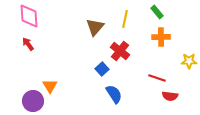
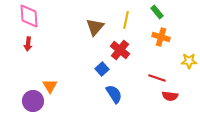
yellow line: moved 1 px right, 1 px down
orange cross: rotated 18 degrees clockwise
red arrow: rotated 136 degrees counterclockwise
red cross: moved 1 px up
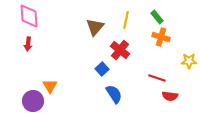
green rectangle: moved 5 px down
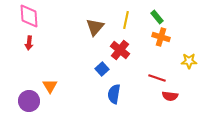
red arrow: moved 1 px right, 1 px up
blue semicircle: rotated 138 degrees counterclockwise
purple circle: moved 4 px left
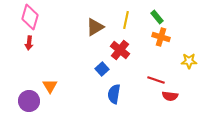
pink diamond: moved 1 px right, 1 px down; rotated 20 degrees clockwise
brown triangle: rotated 18 degrees clockwise
red line: moved 1 px left, 2 px down
